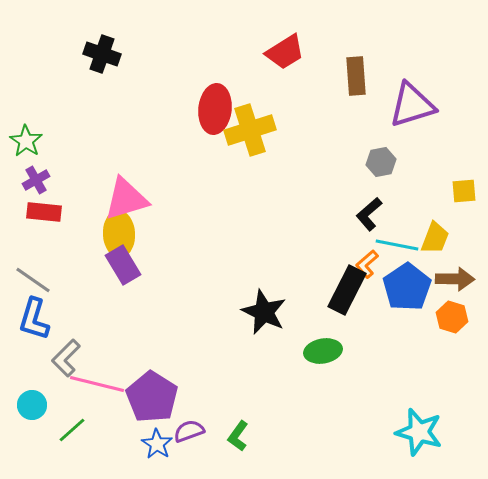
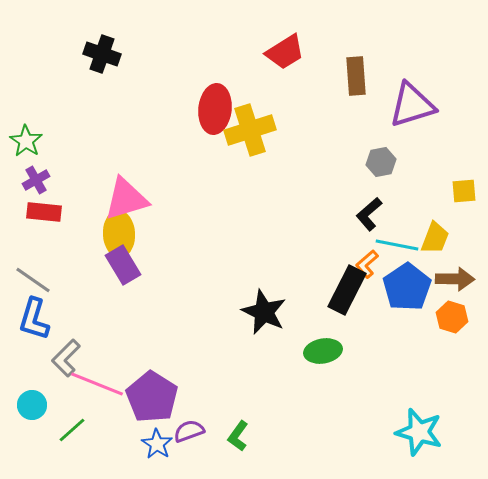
pink line: rotated 8 degrees clockwise
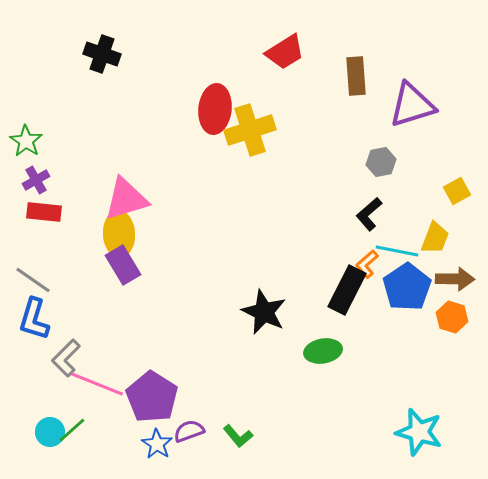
yellow square: moved 7 px left; rotated 24 degrees counterclockwise
cyan line: moved 6 px down
cyan circle: moved 18 px right, 27 px down
green L-shape: rotated 76 degrees counterclockwise
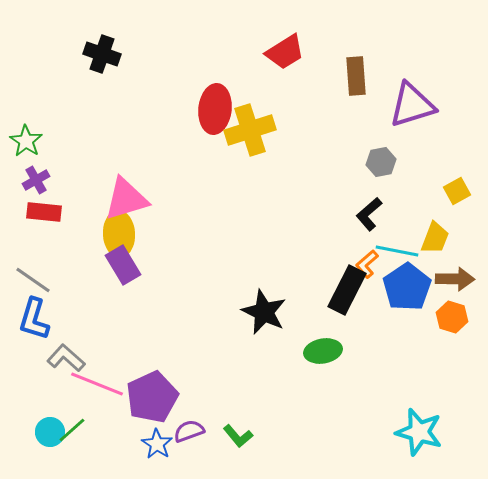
gray L-shape: rotated 87 degrees clockwise
purple pentagon: rotated 15 degrees clockwise
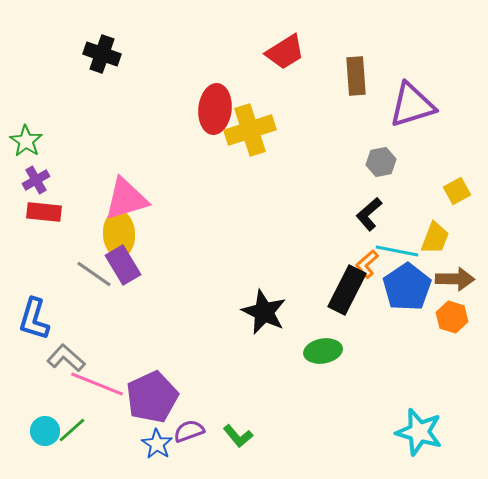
gray line: moved 61 px right, 6 px up
cyan circle: moved 5 px left, 1 px up
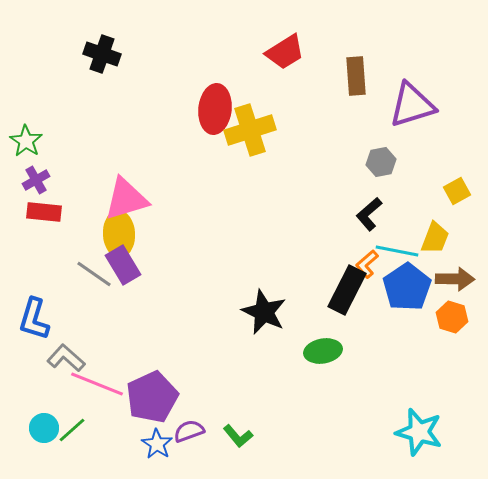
cyan circle: moved 1 px left, 3 px up
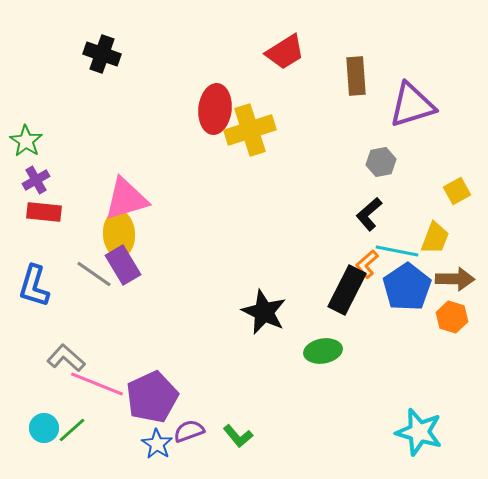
blue L-shape: moved 33 px up
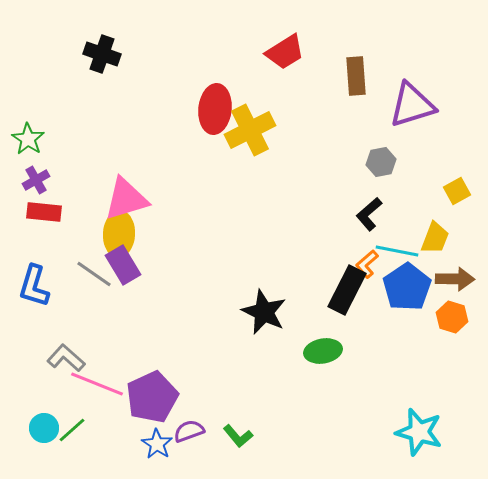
yellow cross: rotated 9 degrees counterclockwise
green star: moved 2 px right, 2 px up
yellow ellipse: rotated 6 degrees clockwise
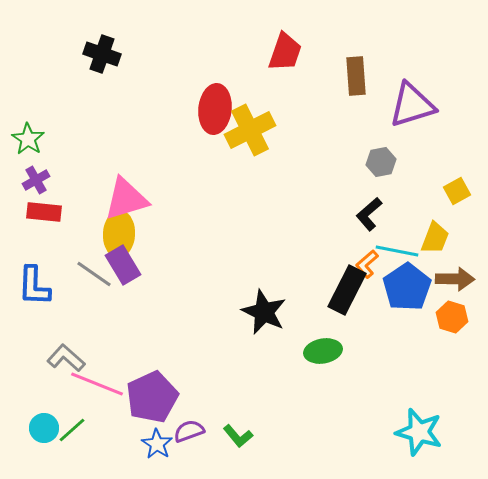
red trapezoid: rotated 39 degrees counterclockwise
blue L-shape: rotated 15 degrees counterclockwise
